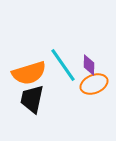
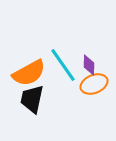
orange semicircle: rotated 12 degrees counterclockwise
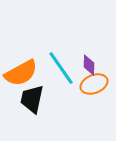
cyan line: moved 2 px left, 3 px down
orange semicircle: moved 8 px left
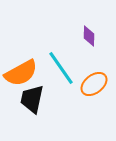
purple diamond: moved 29 px up
orange ellipse: rotated 16 degrees counterclockwise
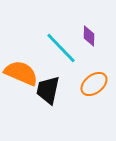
cyan line: moved 20 px up; rotated 9 degrees counterclockwise
orange semicircle: rotated 128 degrees counterclockwise
black trapezoid: moved 16 px right, 9 px up
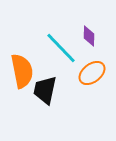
orange semicircle: moved 1 px right, 2 px up; rotated 56 degrees clockwise
orange ellipse: moved 2 px left, 11 px up
black trapezoid: moved 3 px left
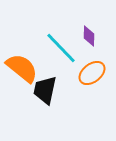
orange semicircle: moved 3 px up; rotated 40 degrees counterclockwise
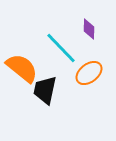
purple diamond: moved 7 px up
orange ellipse: moved 3 px left
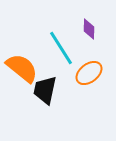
cyan line: rotated 12 degrees clockwise
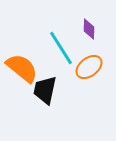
orange ellipse: moved 6 px up
